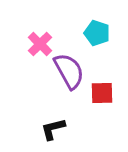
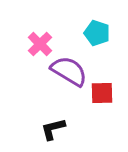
purple semicircle: rotated 30 degrees counterclockwise
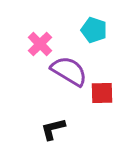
cyan pentagon: moved 3 px left, 3 px up
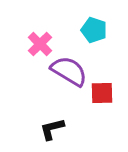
black L-shape: moved 1 px left
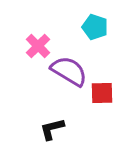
cyan pentagon: moved 1 px right, 3 px up
pink cross: moved 2 px left, 2 px down
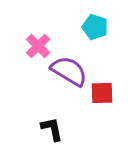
black L-shape: rotated 92 degrees clockwise
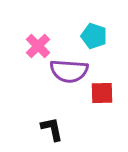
cyan pentagon: moved 1 px left, 9 px down
purple semicircle: rotated 153 degrees clockwise
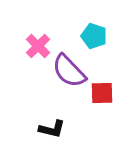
purple semicircle: rotated 42 degrees clockwise
black L-shape: rotated 116 degrees clockwise
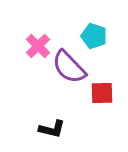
purple semicircle: moved 4 px up
